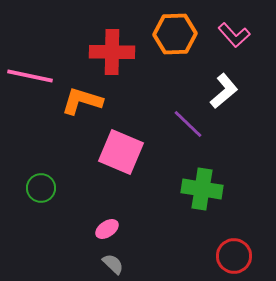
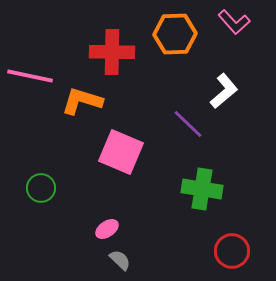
pink L-shape: moved 13 px up
red circle: moved 2 px left, 5 px up
gray semicircle: moved 7 px right, 4 px up
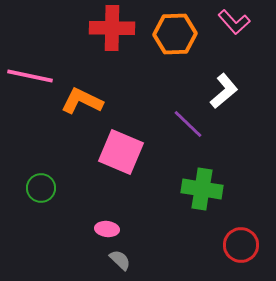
red cross: moved 24 px up
orange L-shape: rotated 9 degrees clockwise
pink ellipse: rotated 40 degrees clockwise
red circle: moved 9 px right, 6 px up
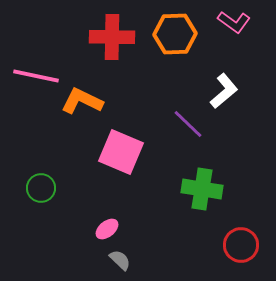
pink L-shape: rotated 12 degrees counterclockwise
red cross: moved 9 px down
pink line: moved 6 px right
pink ellipse: rotated 45 degrees counterclockwise
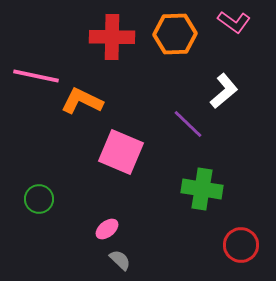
green circle: moved 2 px left, 11 px down
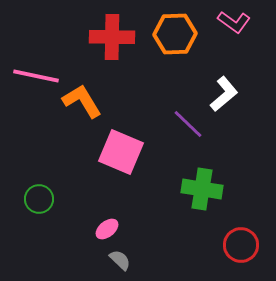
white L-shape: moved 3 px down
orange L-shape: rotated 33 degrees clockwise
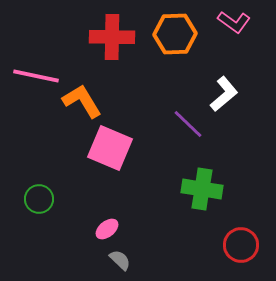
pink square: moved 11 px left, 4 px up
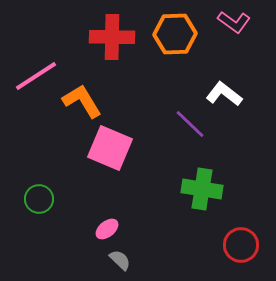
pink line: rotated 45 degrees counterclockwise
white L-shape: rotated 102 degrees counterclockwise
purple line: moved 2 px right
